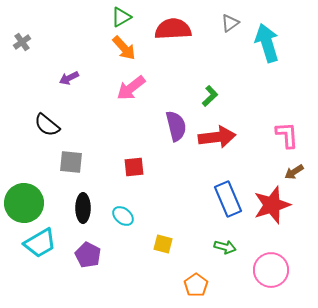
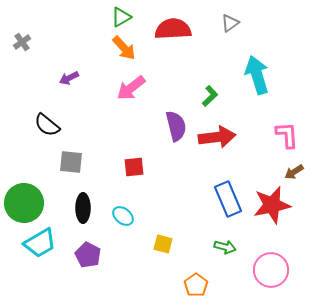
cyan arrow: moved 10 px left, 32 px down
red star: rotated 6 degrees clockwise
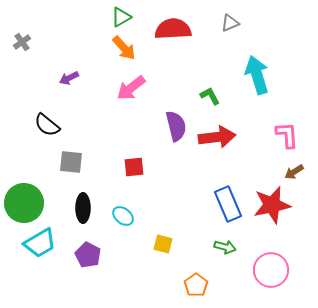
gray triangle: rotated 12 degrees clockwise
green L-shape: rotated 75 degrees counterclockwise
blue rectangle: moved 5 px down
